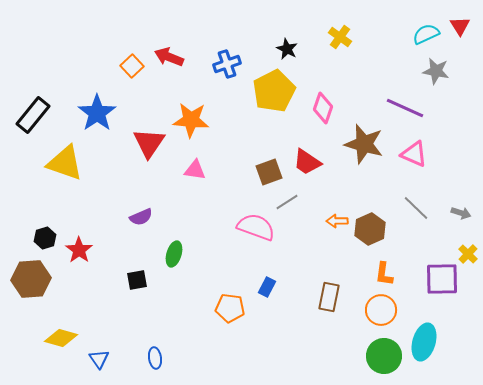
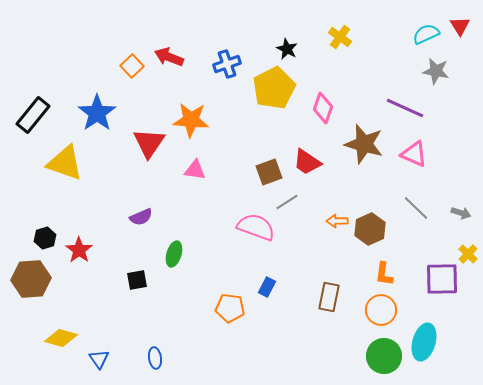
yellow pentagon at (274, 91): moved 3 px up
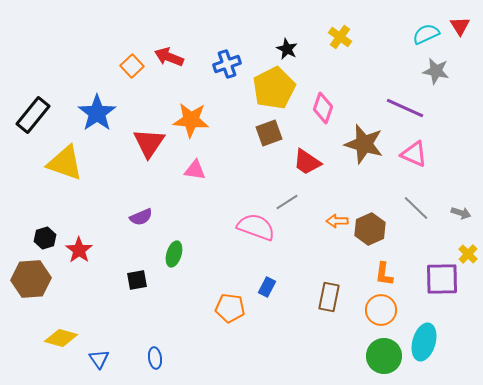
brown square at (269, 172): moved 39 px up
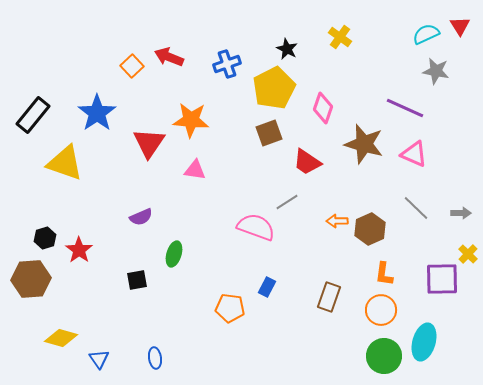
gray arrow at (461, 213): rotated 18 degrees counterclockwise
brown rectangle at (329, 297): rotated 8 degrees clockwise
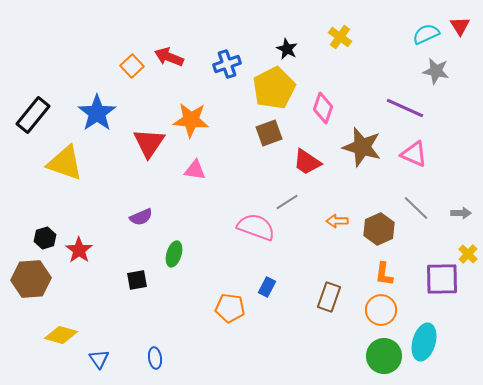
brown star at (364, 144): moved 2 px left, 3 px down
brown hexagon at (370, 229): moved 9 px right
yellow diamond at (61, 338): moved 3 px up
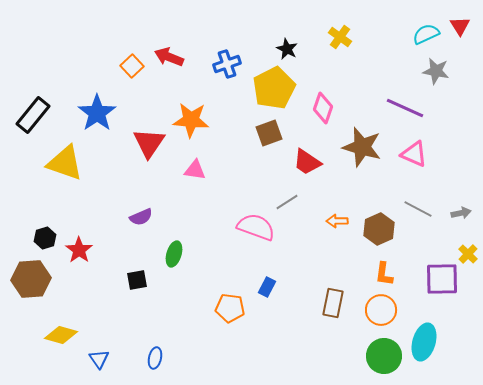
gray line at (416, 208): moved 2 px right, 1 px down; rotated 16 degrees counterclockwise
gray arrow at (461, 213): rotated 12 degrees counterclockwise
brown rectangle at (329, 297): moved 4 px right, 6 px down; rotated 8 degrees counterclockwise
blue ellipse at (155, 358): rotated 20 degrees clockwise
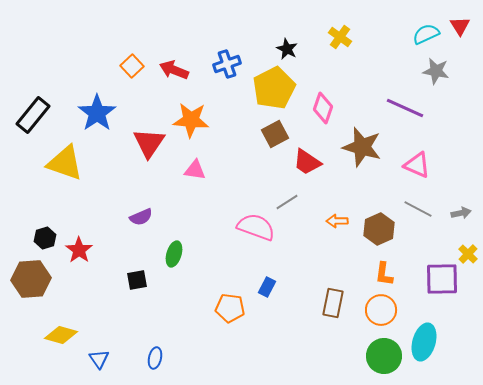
red arrow at (169, 57): moved 5 px right, 13 px down
brown square at (269, 133): moved 6 px right, 1 px down; rotated 8 degrees counterclockwise
pink triangle at (414, 154): moved 3 px right, 11 px down
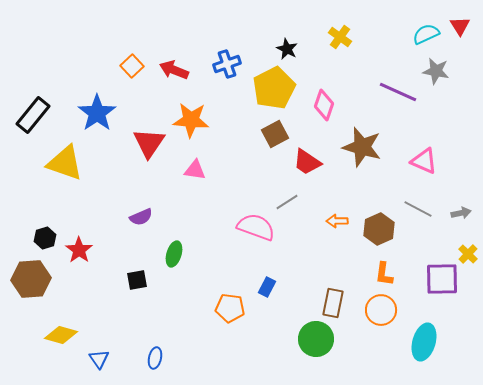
pink diamond at (323, 108): moved 1 px right, 3 px up
purple line at (405, 108): moved 7 px left, 16 px up
pink triangle at (417, 165): moved 7 px right, 4 px up
green circle at (384, 356): moved 68 px left, 17 px up
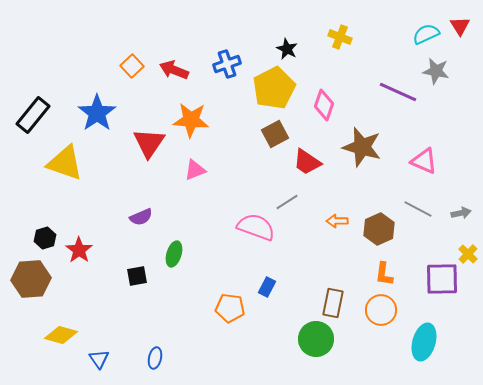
yellow cross at (340, 37): rotated 15 degrees counterclockwise
pink triangle at (195, 170): rotated 30 degrees counterclockwise
black square at (137, 280): moved 4 px up
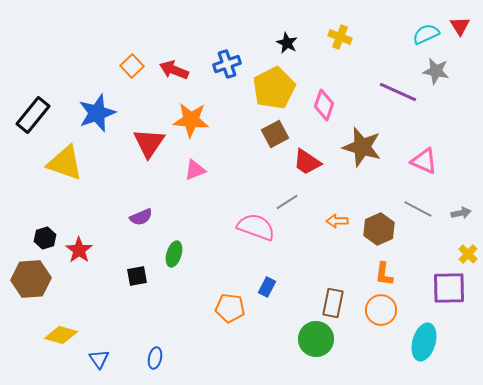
black star at (287, 49): moved 6 px up
blue star at (97, 113): rotated 15 degrees clockwise
purple square at (442, 279): moved 7 px right, 9 px down
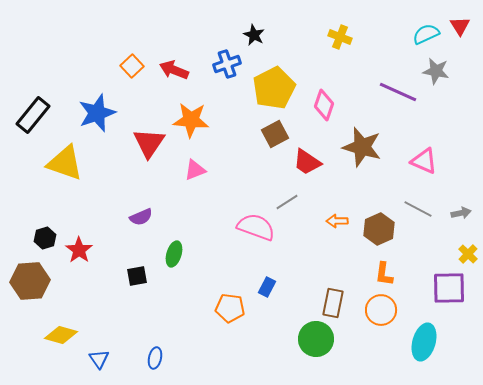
black star at (287, 43): moved 33 px left, 8 px up
brown hexagon at (31, 279): moved 1 px left, 2 px down
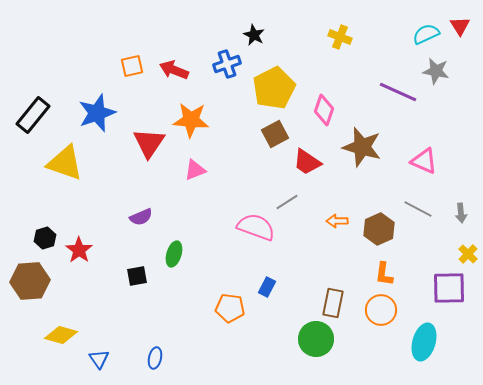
orange square at (132, 66): rotated 30 degrees clockwise
pink diamond at (324, 105): moved 5 px down
gray arrow at (461, 213): rotated 96 degrees clockwise
